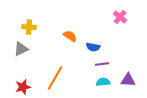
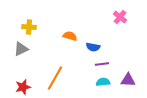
orange semicircle: rotated 16 degrees counterclockwise
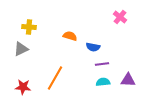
red star: rotated 21 degrees clockwise
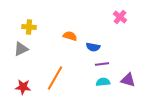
purple triangle: rotated 14 degrees clockwise
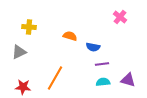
gray triangle: moved 2 px left, 3 px down
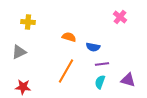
yellow cross: moved 1 px left, 5 px up
orange semicircle: moved 1 px left, 1 px down
orange line: moved 11 px right, 7 px up
cyan semicircle: moved 3 px left; rotated 64 degrees counterclockwise
